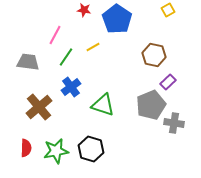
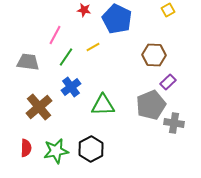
blue pentagon: rotated 8 degrees counterclockwise
brown hexagon: rotated 10 degrees counterclockwise
green triangle: rotated 20 degrees counterclockwise
black hexagon: rotated 15 degrees clockwise
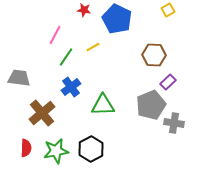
gray trapezoid: moved 9 px left, 16 px down
brown cross: moved 3 px right, 6 px down
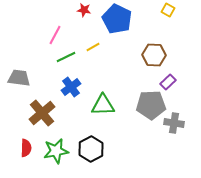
yellow square: rotated 32 degrees counterclockwise
green line: rotated 30 degrees clockwise
gray pentagon: rotated 20 degrees clockwise
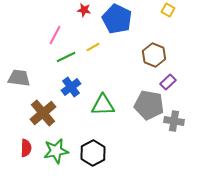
brown hexagon: rotated 20 degrees clockwise
gray pentagon: moved 2 px left; rotated 12 degrees clockwise
brown cross: moved 1 px right
gray cross: moved 2 px up
black hexagon: moved 2 px right, 4 px down
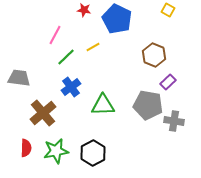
green line: rotated 18 degrees counterclockwise
gray pentagon: moved 1 px left
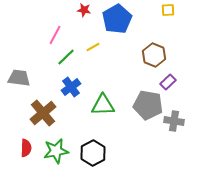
yellow square: rotated 32 degrees counterclockwise
blue pentagon: rotated 16 degrees clockwise
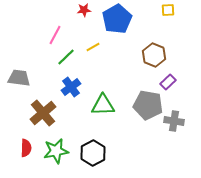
red star: rotated 16 degrees counterclockwise
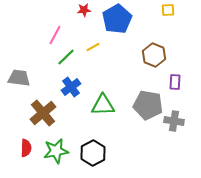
purple rectangle: moved 7 px right; rotated 42 degrees counterclockwise
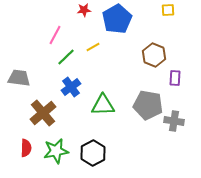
purple rectangle: moved 4 px up
